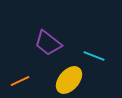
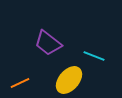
orange line: moved 2 px down
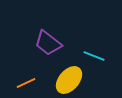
orange line: moved 6 px right
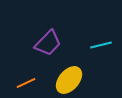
purple trapezoid: rotated 84 degrees counterclockwise
cyan line: moved 7 px right, 11 px up; rotated 35 degrees counterclockwise
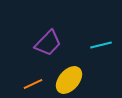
orange line: moved 7 px right, 1 px down
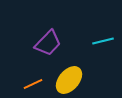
cyan line: moved 2 px right, 4 px up
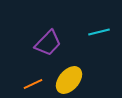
cyan line: moved 4 px left, 9 px up
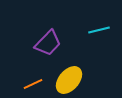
cyan line: moved 2 px up
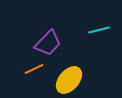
orange line: moved 1 px right, 15 px up
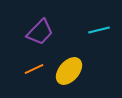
purple trapezoid: moved 8 px left, 11 px up
yellow ellipse: moved 9 px up
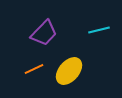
purple trapezoid: moved 4 px right, 1 px down
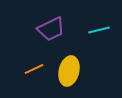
purple trapezoid: moved 7 px right, 4 px up; rotated 20 degrees clockwise
yellow ellipse: rotated 28 degrees counterclockwise
